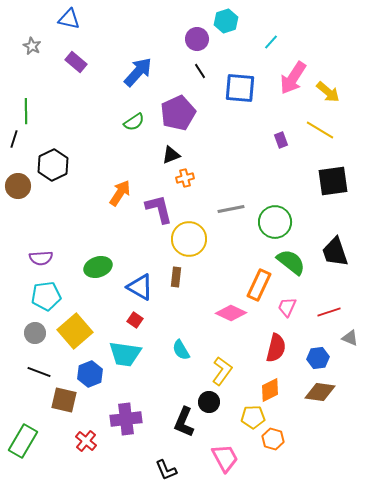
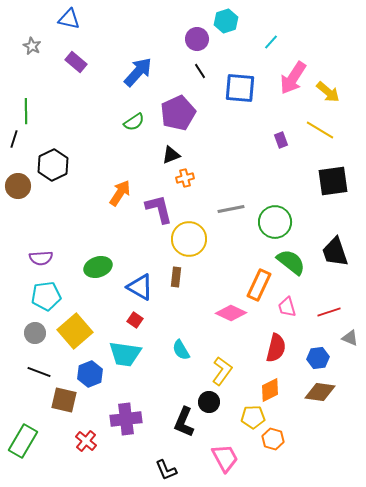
pink trapezoid at (287, 307): rotated 40 degrees counterclockwise
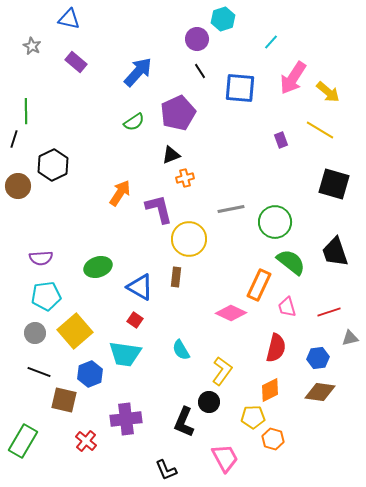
cyan hexagon at (226, 21): moved 3 px left, 2 px up
black square at (333, 181): moved 1 px right, 3 px down; rotated 24 degrees clockwise
gray triangle at (350, 338): rotated 36 degrees counterclockwise
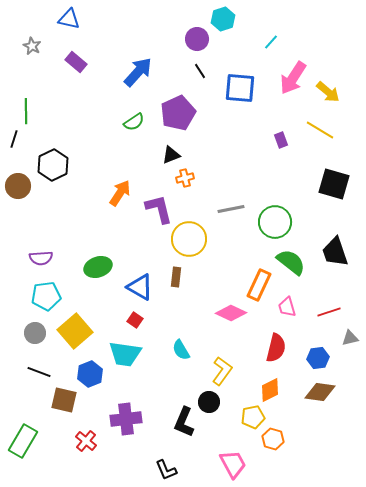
yellow pentagon at (253, 417): rotated 10 degrees counterclockwise
pink trapezoid at (225, 458): moved 8 px right, 6 px down
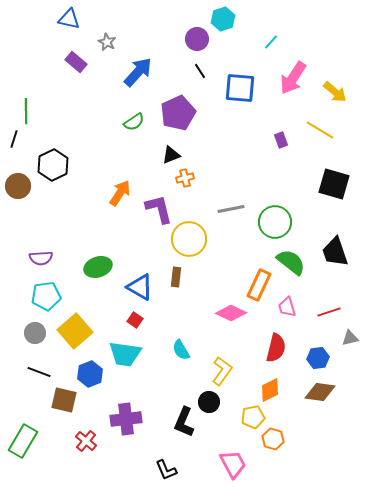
gray star at (32, 46): moved 75 px right, 4 px up
yellow arrow at (328, 92): moved 7 px right
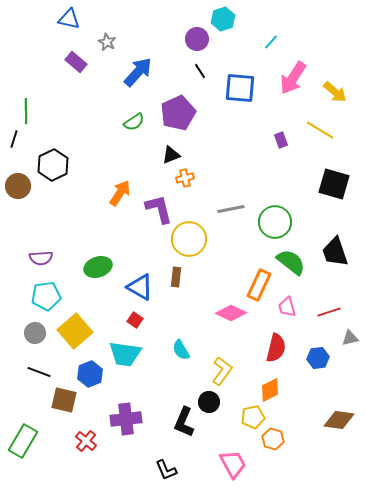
brown diamond at (320, 392): moved 19 px right, 28 px down
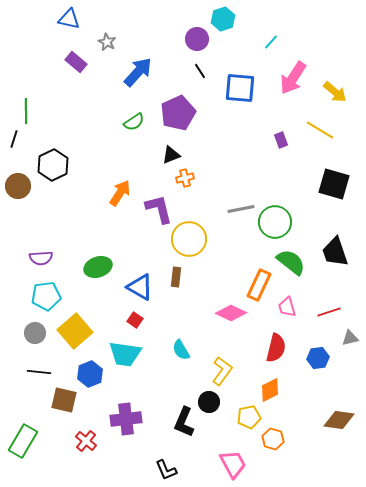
gray line at (231, 209): moved 10 px right
black line at (39, 372): rotated 15 degrees counterclockwise
yellow pentagon at (253, 417): moved 4 px left
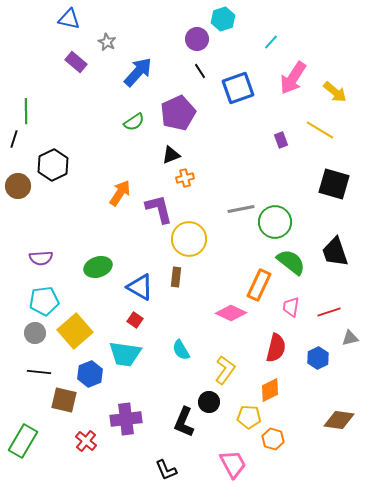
blue square at (240, 88): moved 2 px left; rotated 24 degrees counterclockwise
cyan pentagon at (46, 296): moved 2 px left, 5 px down
pink trapezoid at (287, 307): moved 4 px right; rotated 25 degrees clockwise
blue hexagon at (318, 358): rotated 20 degrees counterclockwise
yellow L-shape at (222, 371): moved 3 px right, 1 px up
yellow pentagon at (249, 417): rotated 15 degrees clockwise
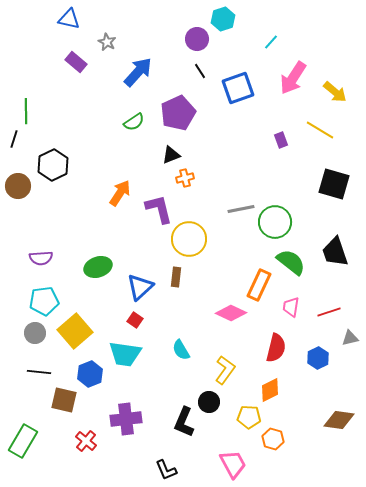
blue triangle at (140, 287): rotated 48 degrees clockwise
